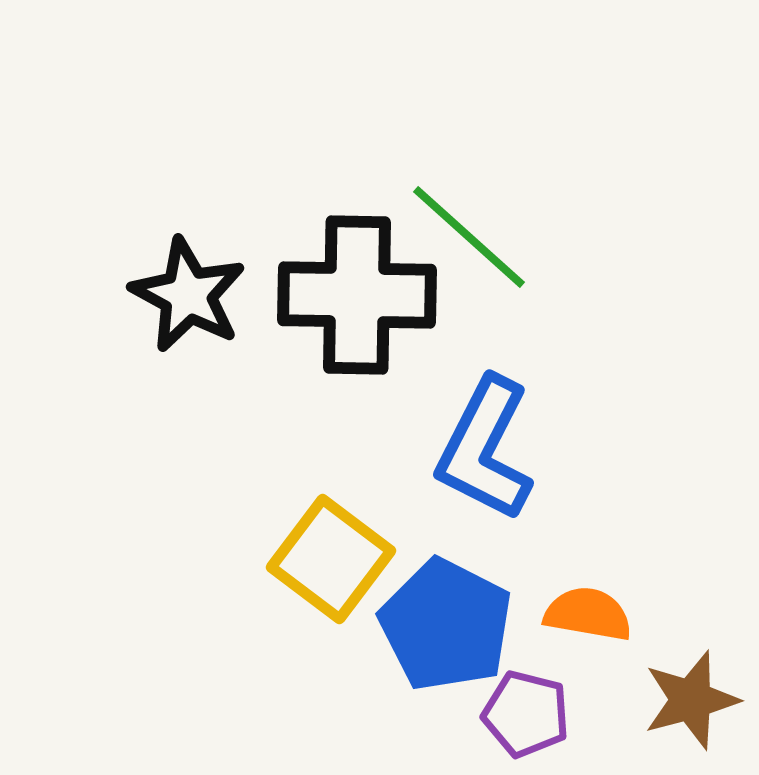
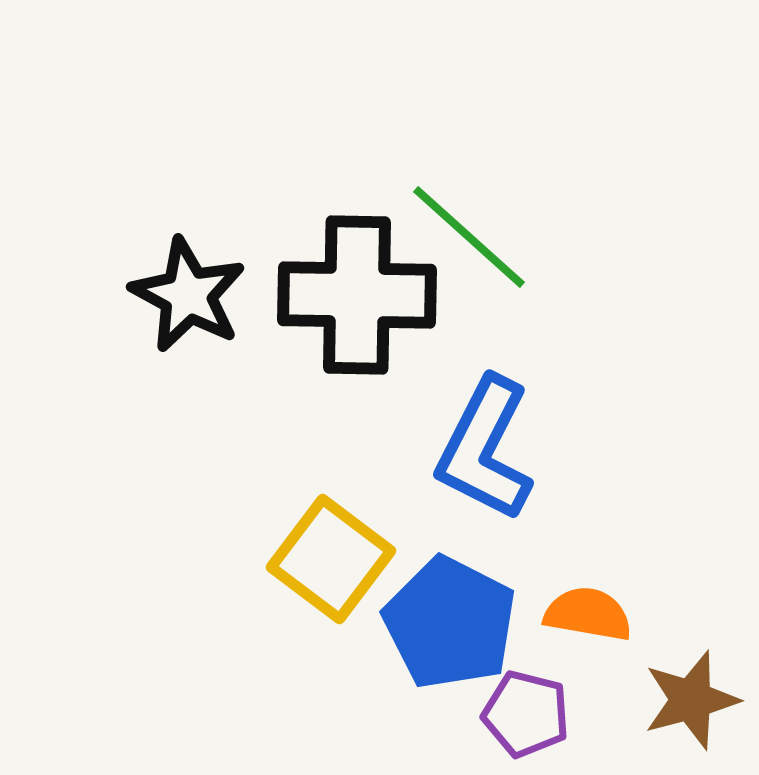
blue pentagon: moved 4 px right, 2 px up
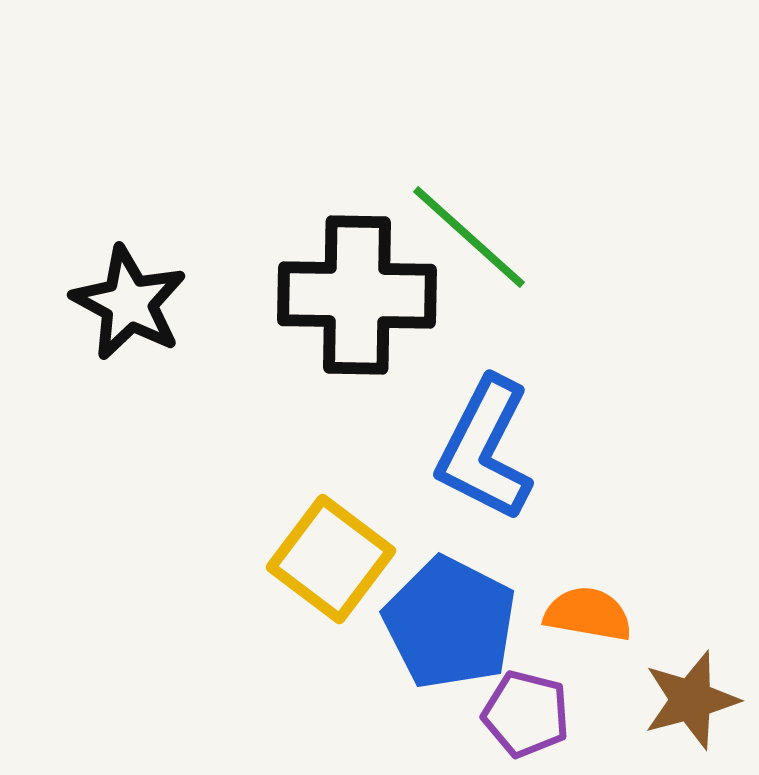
black star: moved 59 px left, 8 px down
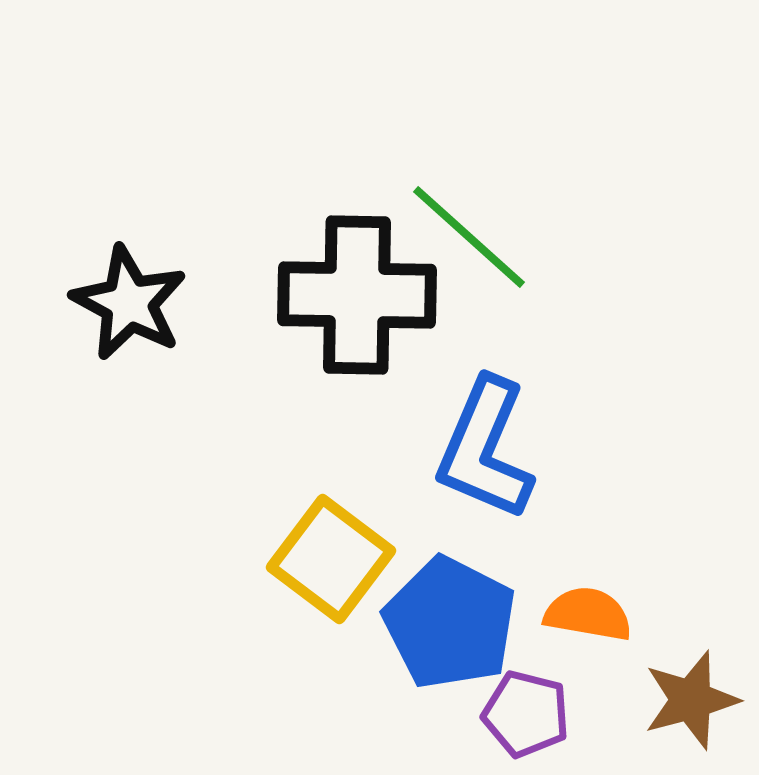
blue L-shape: rotated 4 degrees counterclockwise
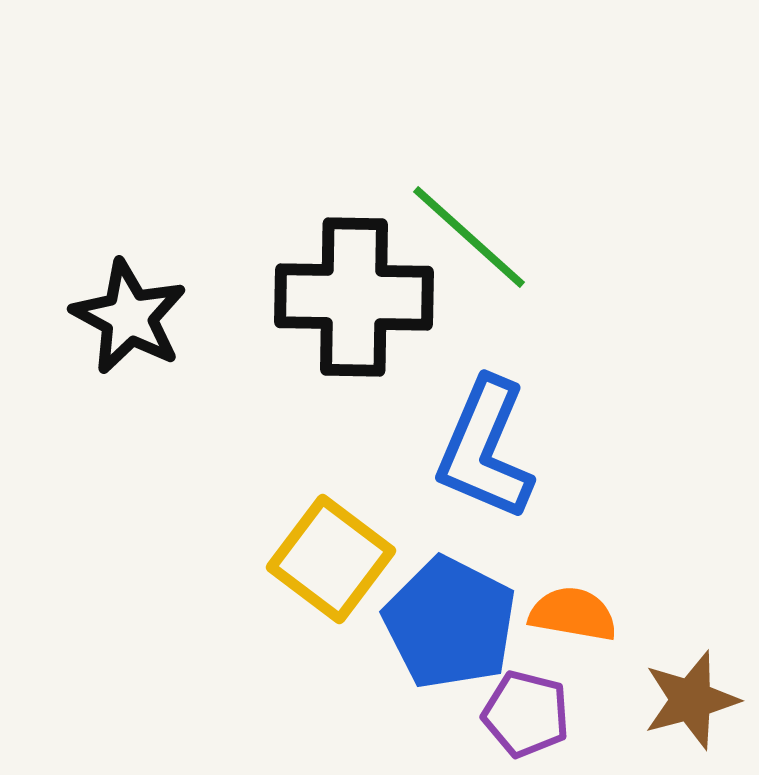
black cross: moved 3 px left, 2 px down
black star: moved 14 px down
orange semicircle: moved 15 px left
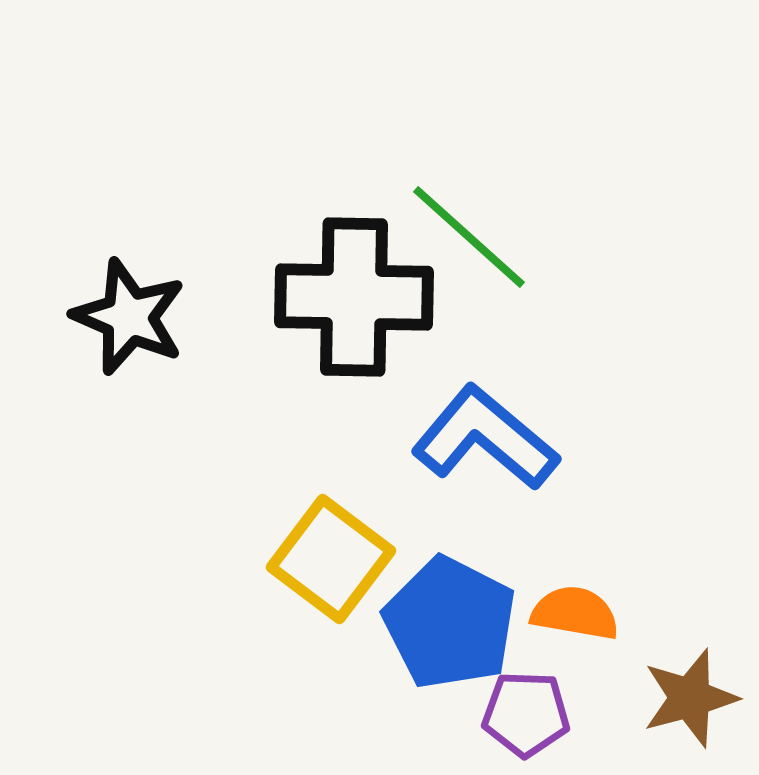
black star: rotated 5 degrees counterclockwise
blue L-shape: moved 11 px up; rotated 107 degrees clockwise
orange semicircle: moved 2 px right, 1 px up
brown star: moved 1 px left, 2 px up
purple pentagon: rotated 12 degrees counterclockwise
